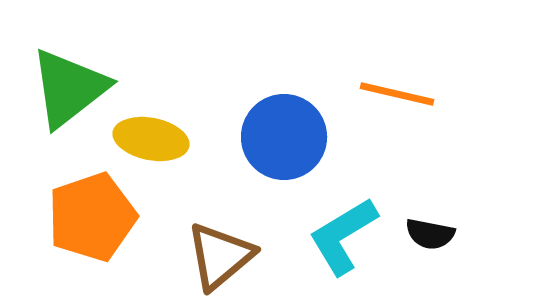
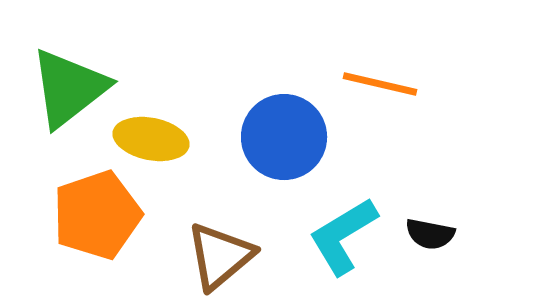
orange line: moved 17 px left, 10 px up
orange pentagon: moved 5 px right, 2 px up
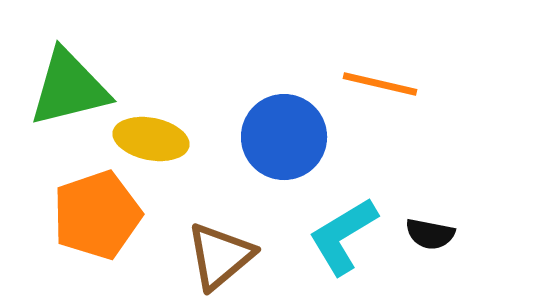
green triangle: rotated 24 degrees clockwise
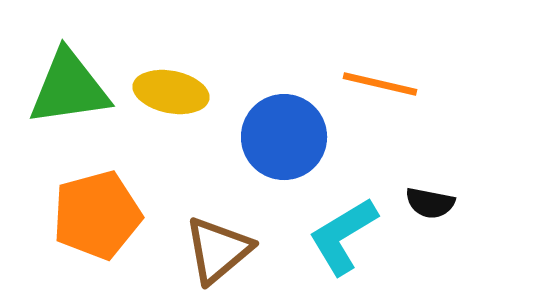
green triangle: rotated 6 degrees clockwise
yellow ellipse: moved 20 px right, 47 px up
orange pentagon: rotated 4 degrees clockwise
black semicircle: moved 31 px up
brown triangle: moved 2 px left, 6 px up
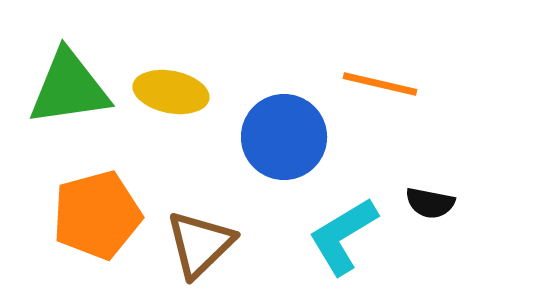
brown triangle: moved 18 px left, 6 px up; rotated 4 degrees counterclockwise
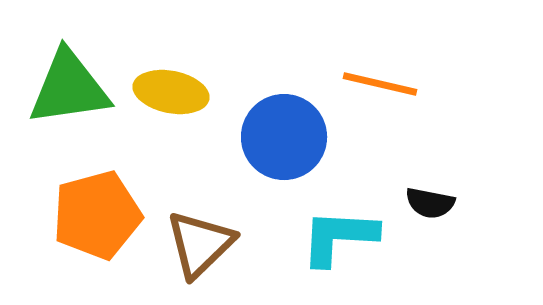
cyan L-shape: moved 4 px left, 1 px down; rotated 34 degrees clockwise
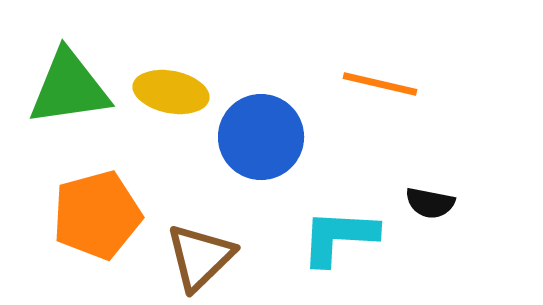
blue circle: moved 23 px left
brown triangle: moved 13 px down
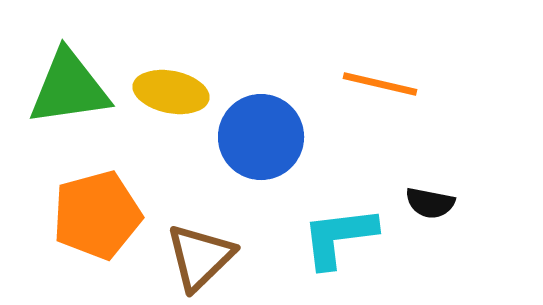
cyan L-shape: rotated 10 degrees counterclockwise
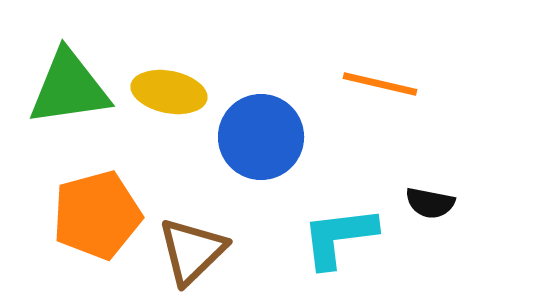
yellow ellipse: moved 2 px left
brown triangle: moved 8 px left, 6 px up
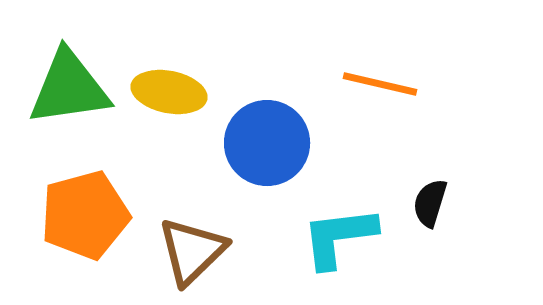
blue circle: moved 6 px right, 6 px down
black semicircle: rotated 96 degrees clockwise
orange pentagon: moved 12 px left
